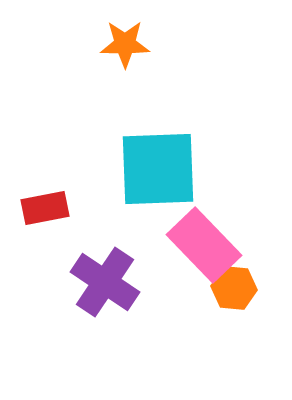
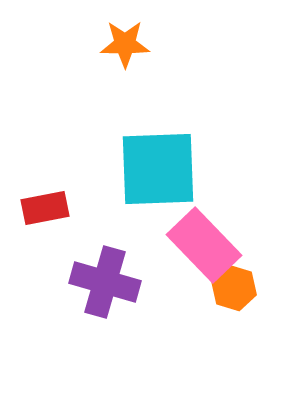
purple cross: rotated 18 degrees counterclockwise
orange hexagon: rotated 12 degrees clockwise
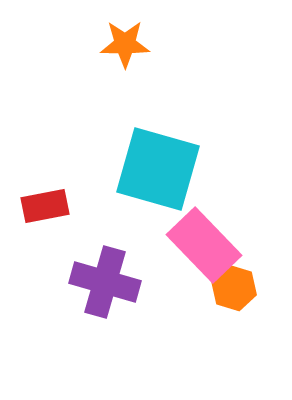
cyan square: rotated 18 degrees clockwise
red rectangle: moved 2 px up
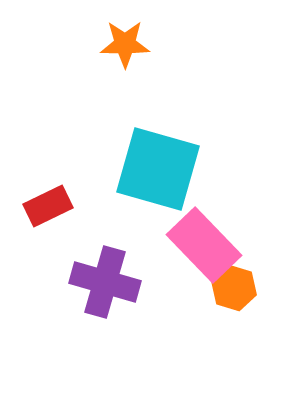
red rectangle: moved 3 px right; rotated 15 degrees counterclockwise
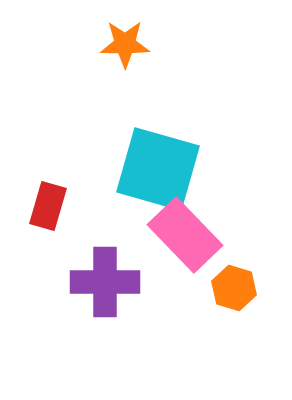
red rectangle: rotated 48 degrees counterclockwise
pink rectangle: moved 19 px left, 10 px up
purple cross: rotated 16 degrees counterclockwise
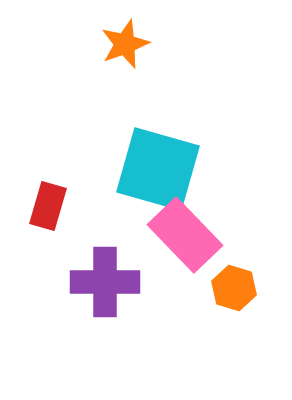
orange star: rotated 21 degrees counterclockwise
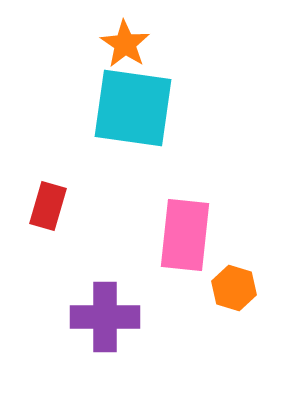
orange star: rotated 18 degrees counterclockwise
cyan square: moved 25 px left, 61 px up; rotated 8 degrees counterclockwise
pink rectangle: rotated 50 degrees clockwise
purple cross: moved 35 px down
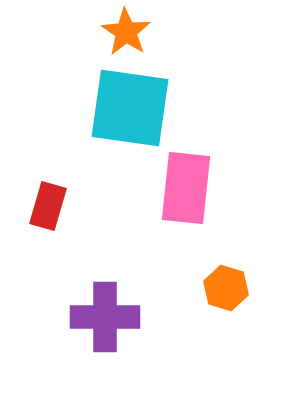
orange star: moved 1 px right, 12 px up
cyan square: moved 3 px left
pink rectangle: moved 1 px right, 47 px up
orange hexagon: moved 8 px left
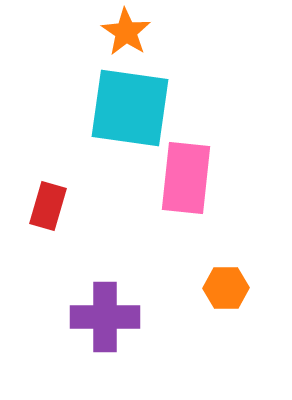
pink rectangle: moved 10 px up
orange hexagon: rotated 18 degrees counterclockwise
